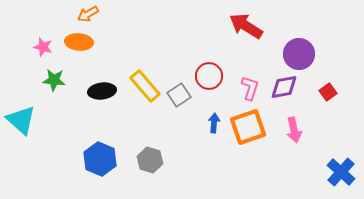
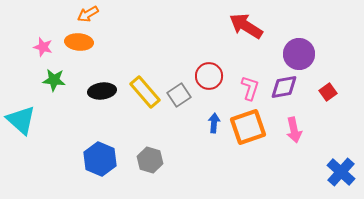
yellow rectangle: moved 6 px down
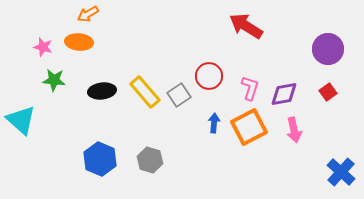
purple circle: moved 29 px right, 5 px up
purple diamond: moved 7 px down
orange square: moved 1 px right; rotated 9 degrees counterclockwise
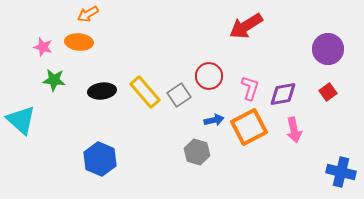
red arrow: rotated 64 degrees counterclockwise
purple diamond: moved 1 px left
blue arrow: moved 3 px up; rotated 72 degrees clockwise
gray hexagon: moved 47 px right, 8 px up
blue cross: rotated 28 degrees counterclockwise
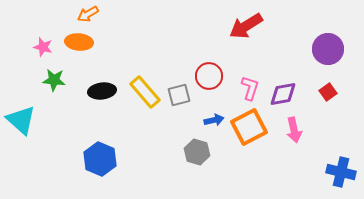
gray square: rotated 20 degrees clockwise
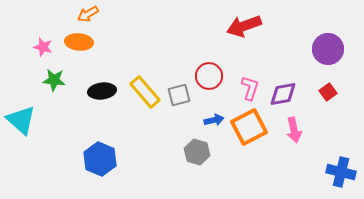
red arrow: moved 2 px left; rotated 12 degrees clockwise
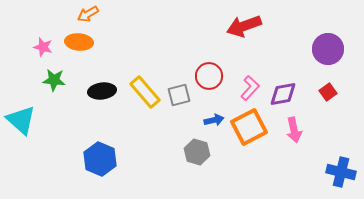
pink L-shape: rotated 25 degrees clockwise
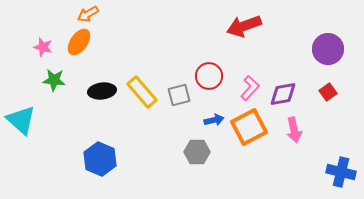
orange ellipse: rotated 60 degrees counterclockwise
yellow rectangle: moved 3 px left
gray hexagon: rotated 15 degrees counterclockwise
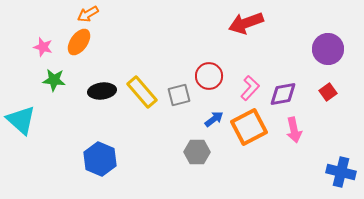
red arrow: moved 2 px right, 3 px up
blue arrow: moved 1 px up; rotated 24 degrees counterclockwise
